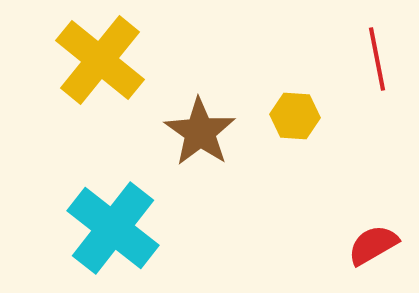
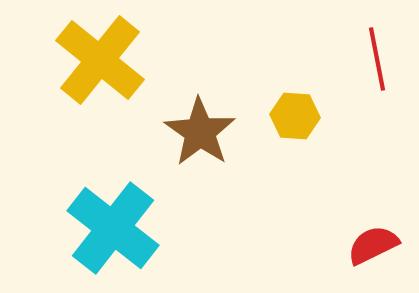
red semicircle: rotated 4 degrees clockwise
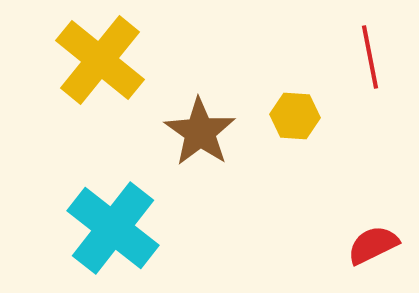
red line: moved 7 px left, 2 px up
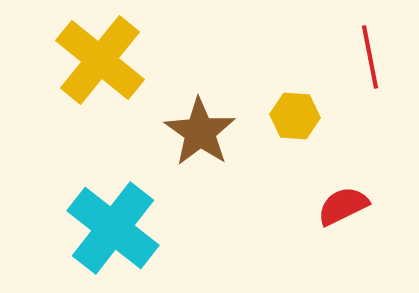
red semicircle: moved 30 px left, 39 px up
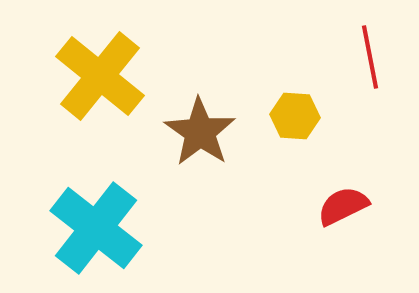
yellow cross: moved 16 px down
cyan cross: moved 17 px left
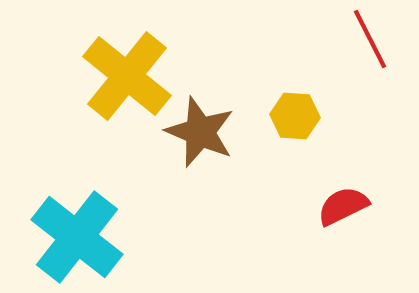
red line: moved 18 px up; rotated 16 degrees counterclockwise
yellow cross: moved 27 px right
brown star: rotated 12 degrees counterclockwise
cyan cross: moved 19 px left, 9 px down
